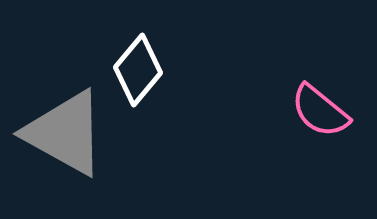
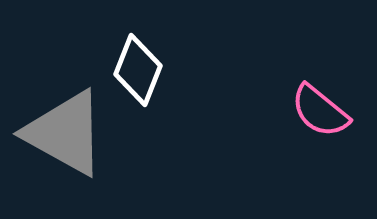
white diamond: rotated 18 degrees counterclockwise
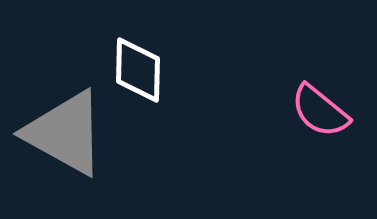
white diamond: rotated 20 degrees counterclockwise
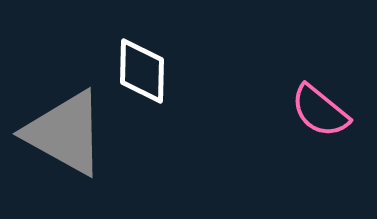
white diamond: moved 4 px right, 1 px down
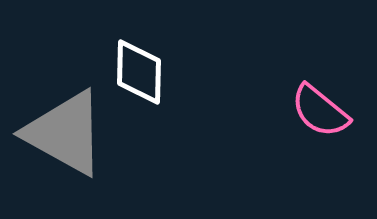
white diamond: moved 3 px left, 1 px down
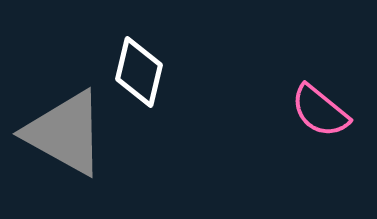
white diamond: rotated 12 degrees clockwise
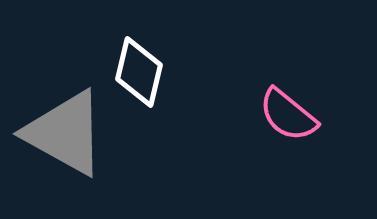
pink semicircle: moved 32 px left, 4 px down
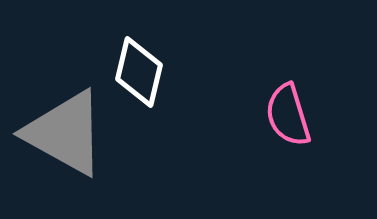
pink semicircle: rotated 34 degrees clockwise
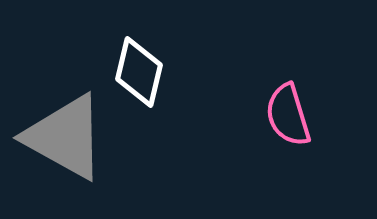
gray triangle: moved 4 px down
